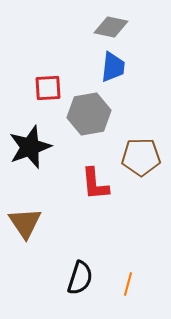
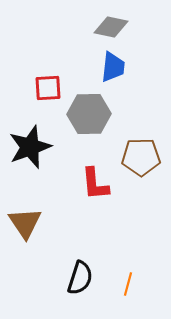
gray hexagon: rotated 9 degrees clockwise
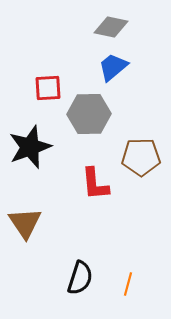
blue trapezoid: rotated 136 degrees counterclockwise
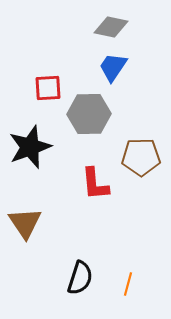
blue trapezoid: rotated 16 degrees counterclockwise
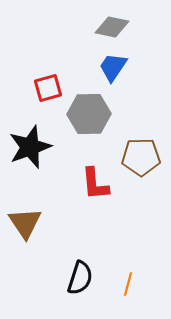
gray diamond: moved 1 px right
red square: rotated 12 degrees counterclockwise
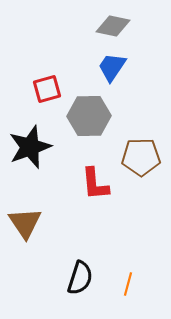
gray diamond: moved 1 px right, 1 px up
blue trapezoid: moved 1 px left
red square: moved 1 px left, 1 px down
gray hexagon: moved 2 px down
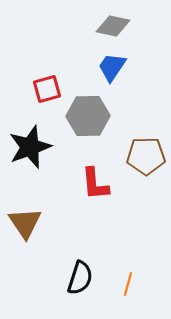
gray hexagon: moved 1 px left
brown pentagon: moved 5 px right, 1 px up
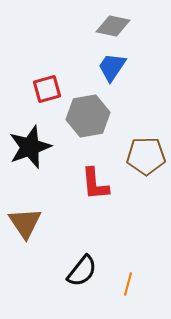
gray hexagon: rotated 9 degrees counterclockwise
black semicircle: moved 2 px right, 7 px up; rotated 20 degrees clockwise
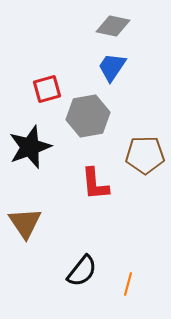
brown pentagon: moved 1 px left, 1 px up
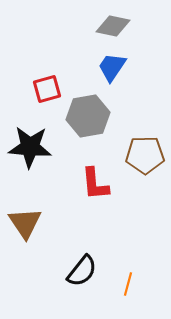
black star: rotated 24 degrees clockwise
